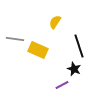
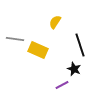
black line: moved 1 px right, 1 px up
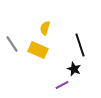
yellow semicircle: moved 10 px left, 6 px down; rotated 16 degrees counterclockwise
gray line: moved 3 px left, 5 px down; rotated 48 degrees clockwise
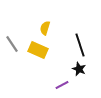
black star: moved 5 px right
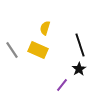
gray line: moved 6 px down
black star: rotated 16 degrees clockwise
purple line: rotated 24 degrees counterclockwise
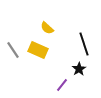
yellow semicircle: moved 2 px right; rotated 64 degrees counterclockwise
black line: moved 4 px right, 1 px up
gray line: moved 1 px right
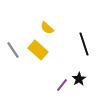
yellow rectangle: rotated 18 degrees clockwise
black star: moved 10 px down
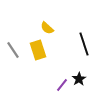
yellow rectangle: rotated 30 degrees clockwise
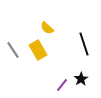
yellow rectangle: rotated 12 degrees counterclockwise
black star: moved 2 px right
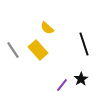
yellow rectangle: rotated 12 degrees counterclockwise
